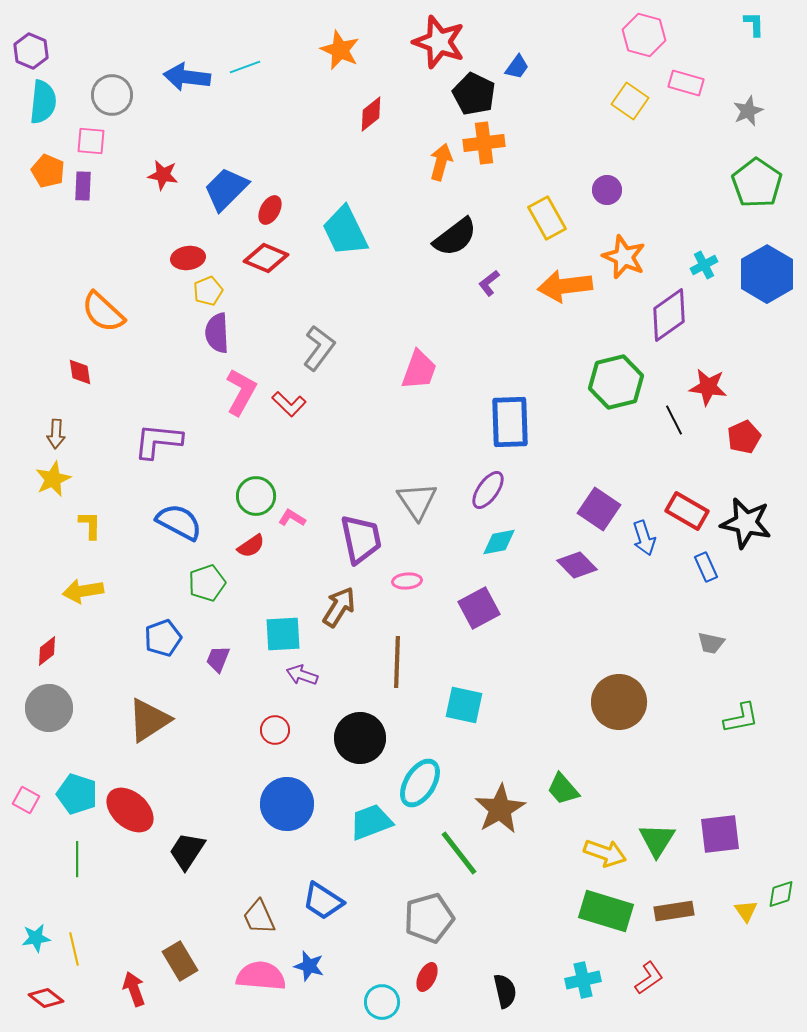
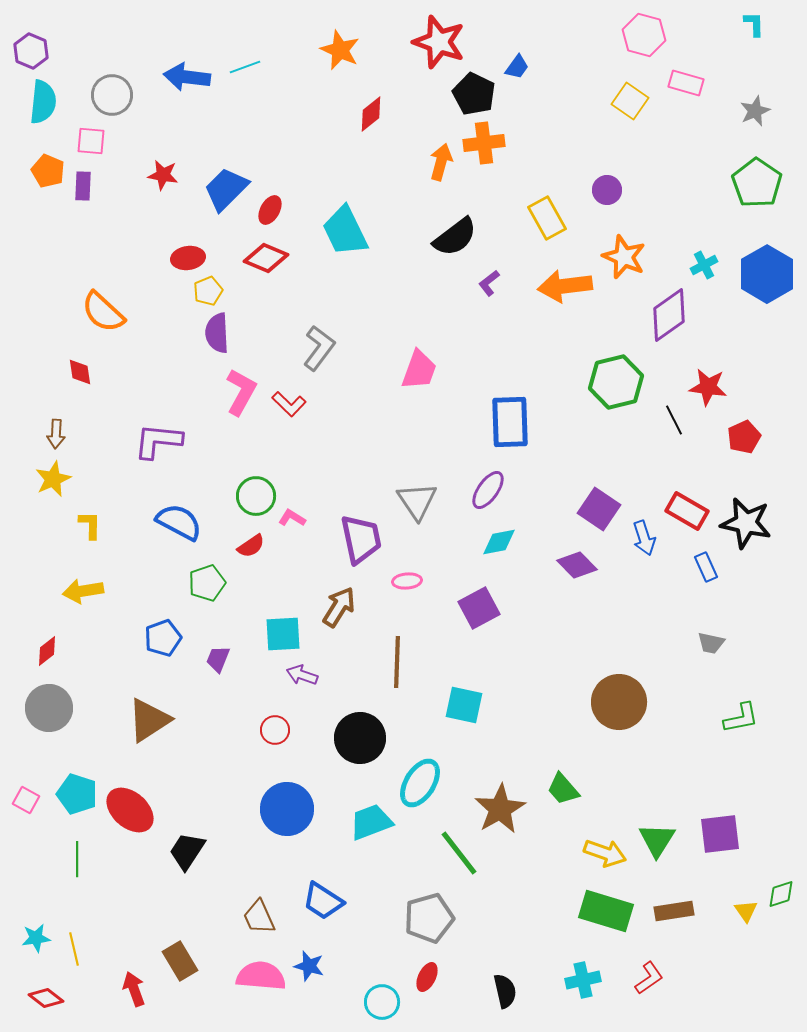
gray star at (748, 111): moved 7 px right
blue circle at (287, 804): moved 5 px down
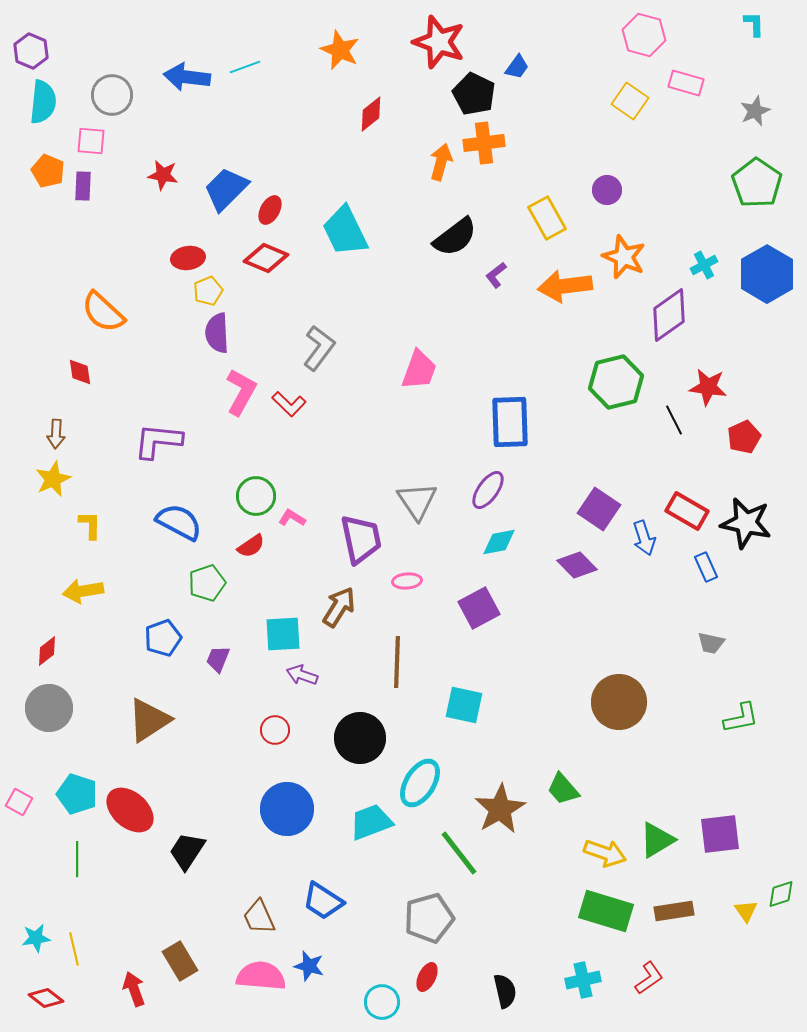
purple L-shape at (489, 283): moved 7 px right, 8 px up
pink square at (26, 800): moved 7 px left, 2 px down
green triangle at (657, 840): rotated 27 degrees clockwise
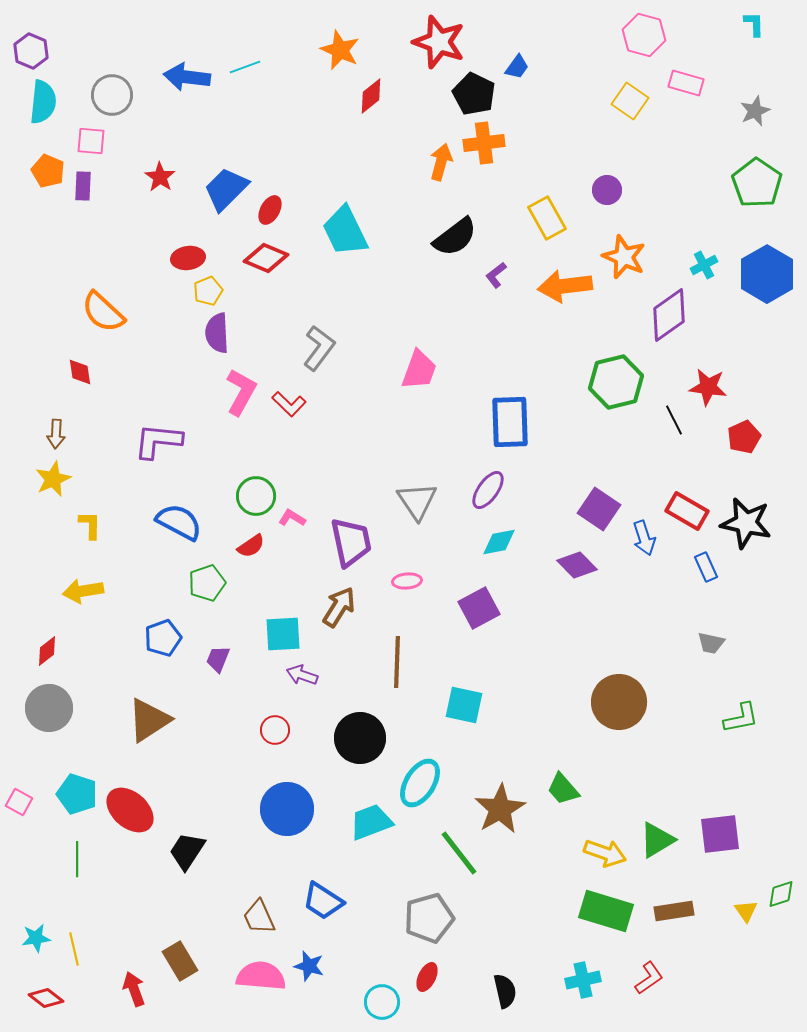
red diamond at (371, 114): moved 18 px up
red star at (163, 175): moved 3 px left, 2 px down; rotated 24 degrees clockwise
purple trapezoid at (361, 539): moved 10 px left, 3 px down
